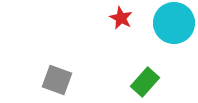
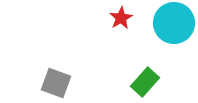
red star: rotated 15 degrees clockwise
gray square: moved 1 px left, 3 px down
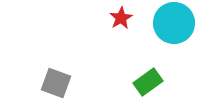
green rectangle: moved 3 px right; rotated 12 degrees clockwise
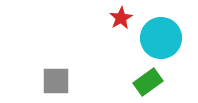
cyan circle: moved 13 px left, 15 px down
gray square: moved 2 px up; rotated 20 degrees counterclockwise
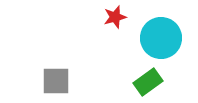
red star: moved 6 px left, 1 px up; rotated 15 degrees clockwise
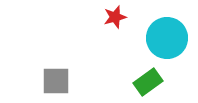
cyan circle: moved 6 px right
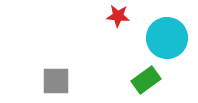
red star: moved 3 px right, 1 px up; rotated 20 degrees clockwise
green rectangle: moved 2 px left, 2 px up
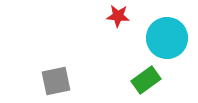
gray square: rotated 12 degrees counterclockwise
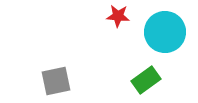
cyan circle: moved 2 px left, 6 px up
